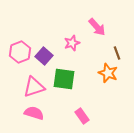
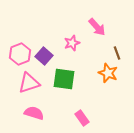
pink hexagon: moved 2 px down
pink triangle: moved 5 px left, 4 px up
pink rectangle: moved 2 px down
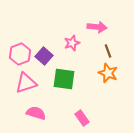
pink arrow: rotated 42 degrees counterclockwise
brown line: moved 9 px left, 2 px up
pink triangle: moved 3 px left
pink semicircle: moved 2 px right
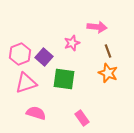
purple square: moved 1 px down
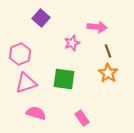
purple square: moved 3 px left, 39 px up
orange star: rotated 12 degrees clockwise
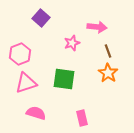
pink rectangle: rotated 21 degrees clockwise
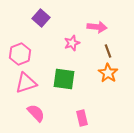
pink semicircle: rotated 30 degrees clockwise
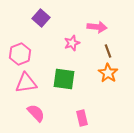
pink triangle: rotated 10 degrees clockwise
